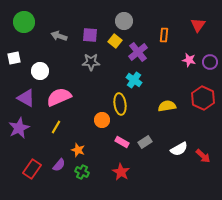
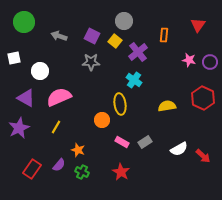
purple square: moved 2 px right, 1 px down; rotated 21 degrees clockwise
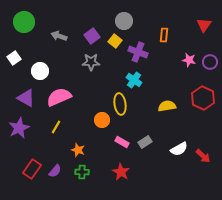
red triangle: moved 6 px right
purple square: rotated 28 degrees clockwise
purple cross: rotated 30 degrees counterclockwise
white square: rotated 24 degrees counterclockwise
purple semicircle: moved 4 px left, 6 px down
green cross: rotated 24 degrees counterclockwise
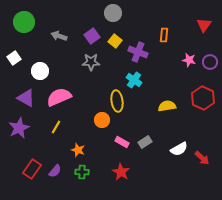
gray circle: moved 11 px left, 8 px up
yellow ellipse: moved 3 px left, 3 px up
red arrow: moved 1 px left, 2 px down
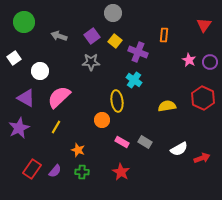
pink star: rotated 16 degrees clockwise
pink semicircle: rotated 20 degrees counterclockwise
gray rectangle: rotated 64 degrees clockwise
red arrow: rotated 63 degrees counterclockwise
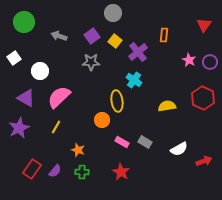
purple cross: rotated 30 degrees clockwise
red arrow: moved 2 px right, 3 px down
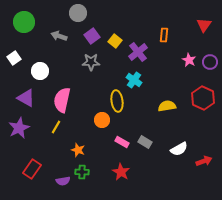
gray circle: moved 35 px left
pink semicircle: moved 3 px right, 3 px down; rotated 35 degrees counterclockwise
purple semicircle: moved 8 px right, 10 px down; rotated 40 degrees clockwise
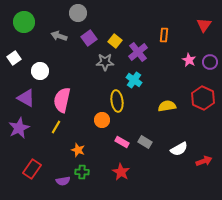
purple square: moved 3 px left, 2 px down
gray star: moved 14 px right
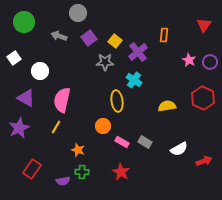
orange circle: moved 1 px right, 6 px down
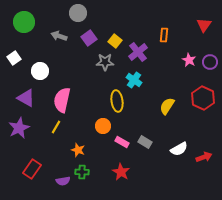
yellow semicircle: rotated 48 degrees counterclockwise
red arrow: moved 4 px up
